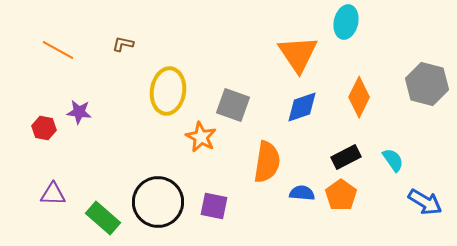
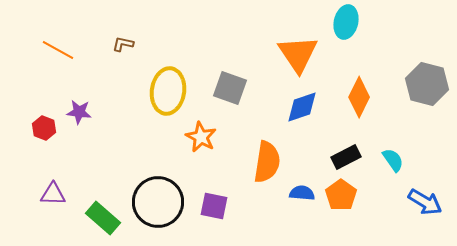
gray square: moved 3 px left, 17 px up
red hexagon: rotated 10 degrees clockwise
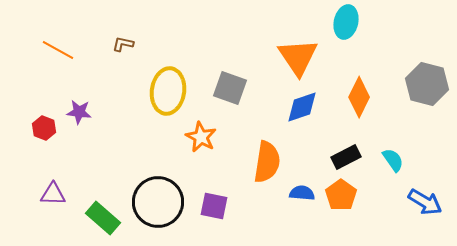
orange triangle: moved 3 px down
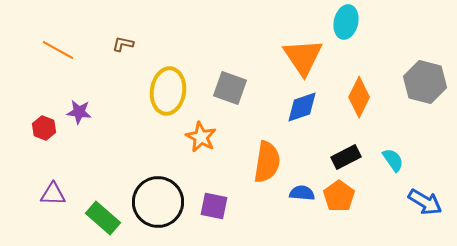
orange triangle: moved 5 px right
gray hexagon: moved 2 px left, 2 px up
orange pentagon: moved 2 px left, 1 px down
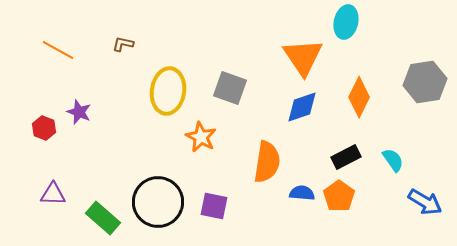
gray hexagon: rotated 24 degrees counterclockwise
purple star: rotated 15 degrees clockwise
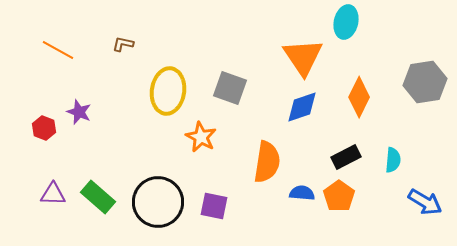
cyan semicircle: rotated 40 degrees clockwise
green rectangle: moved 5 px left, 21 px up
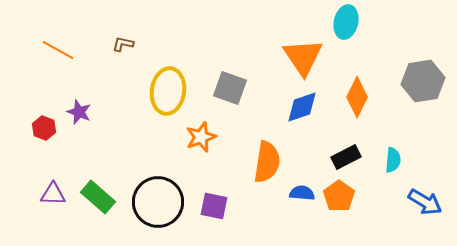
gray hexagon: moved 2 px left, 1 px up
orange diamond: moved 2 px left
orange star: rotated 24 degrees clockwise
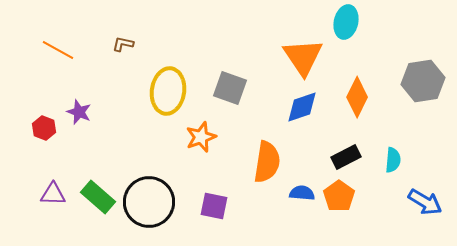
black circle: moved 9 px left
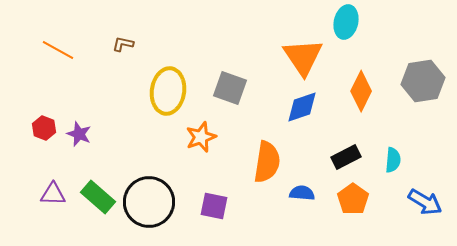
orange diamond: moved 4 px right, 6 px up
purple star: moved 22 px down
orange pentagon: moved 14 px right, 3 px down
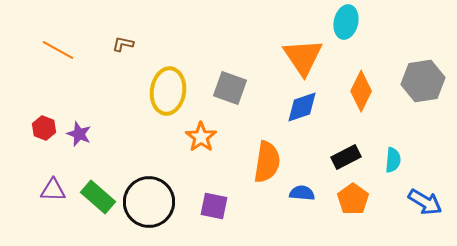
orange star: rotated 16 degrees counterclockwise
purple triangle: moved 4 px up
